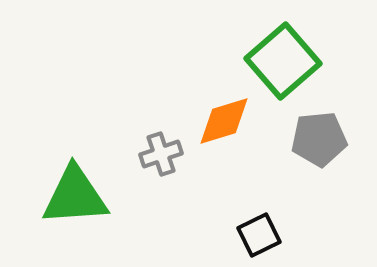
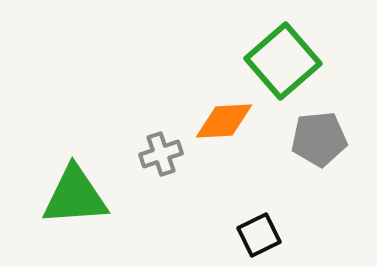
orange diamond: rotated 14 degrees clockwise
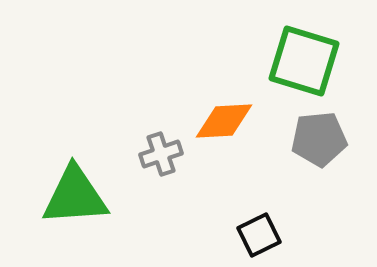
green square: moved 21 px right; rotated 32 degrees counterclockwise
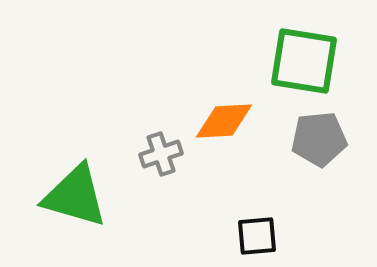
green square: rotated 8 degrees counterclockwise
green triangle: rotated 20 degrees clockwise
black square: moved 2 px left, 1 px down; rotated 21 degrees clockwise
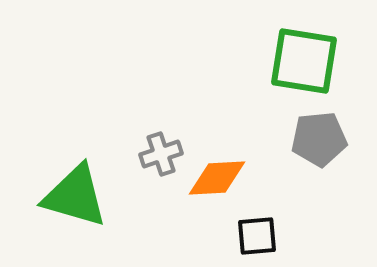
orange diamond: moved 7 px left, 57 px down
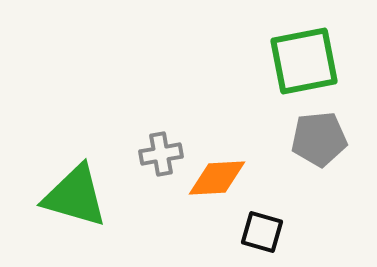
green square: rotated 20 degrees counterclockwise
gray cross: rotated 9 degrees clockwise
black square: moved 5 px right, 4 px up; rotated 21 degrees clockwise
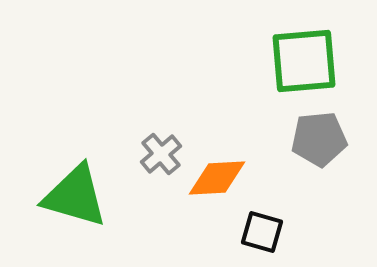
green square: rotated 6 degrees clockwise
gray cross: rotated 30 degrees counterclockwise
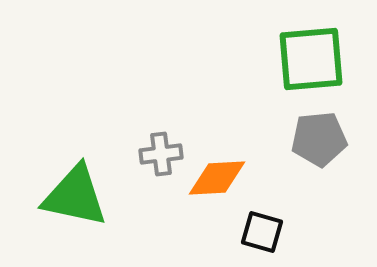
green square: moved 7 px right, 2 px up
gray cross: rotated 33 degrees clockwise
green triangle: rotated 4 degrees counterclockwise
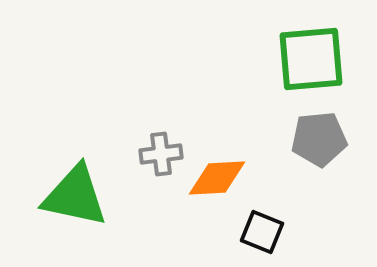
black square: rotated 6 degrees clockwise
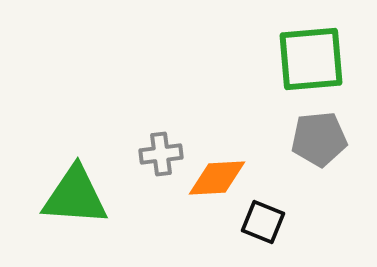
green triangle: rotated 8 degrees counterclockwise
black square: moved 1 px right, 10 px up
